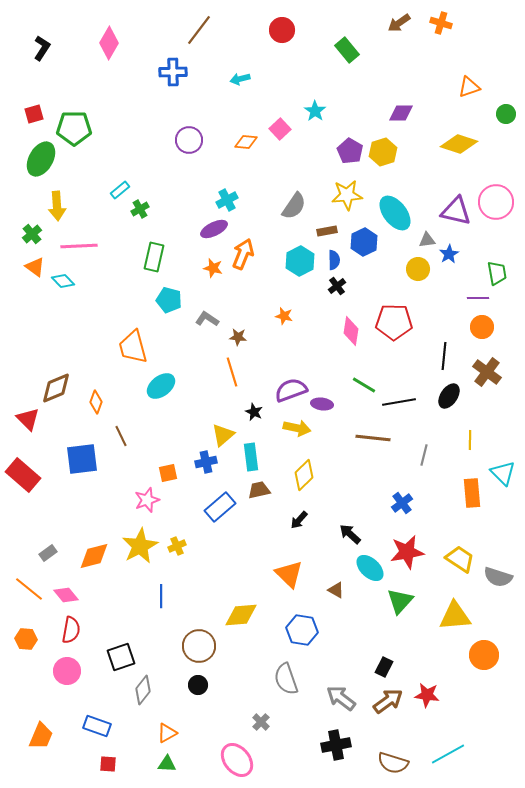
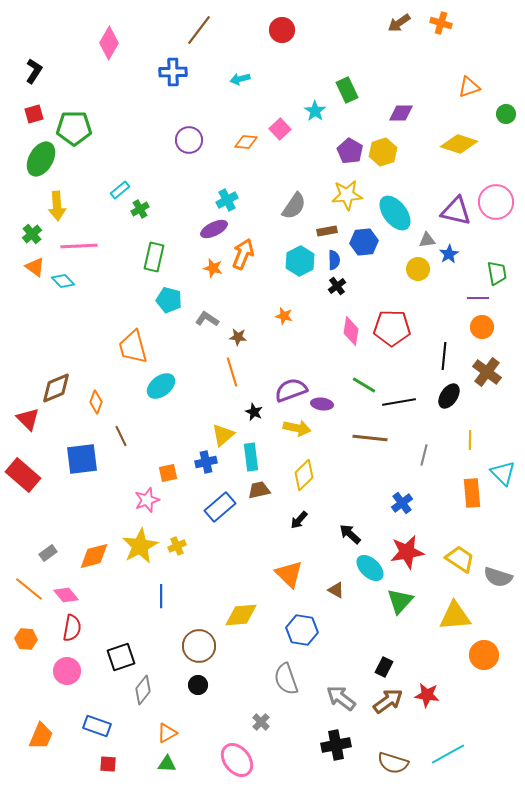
black L-shape at (42, 48): moved 8 px left, 23 px down
green rectangle at (347, 50): moved 40 px down; rotated 15 degrees clockwise
blue hexagon at (364, 242): rotated 20 degrees clockwise
red pentagon at (394, 322): moved 2 px left, 6 px down
brown line at (373, 438): moved 3 px left
red semicircle at (71, 630): moved 1 px right, 2 px up
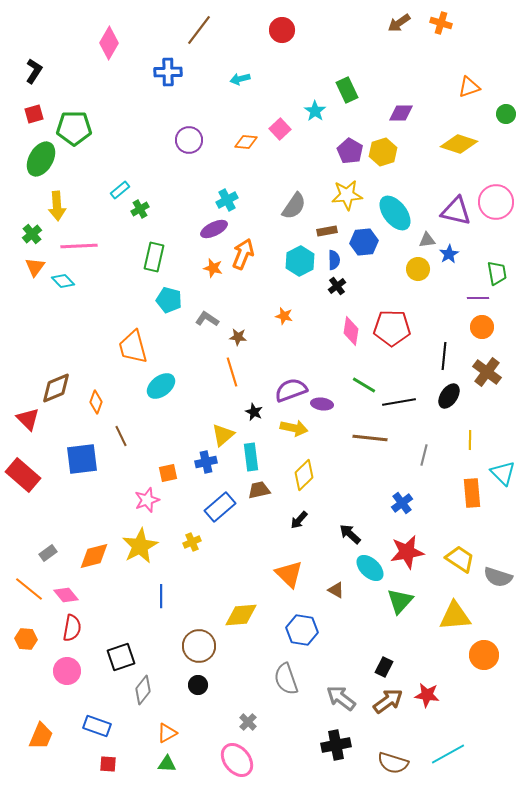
blue cross at (173, 72): moved 5 px left
orange triangle at (35, 267): rotated 30 degrees clockwise
yellow arrow at (297, 428): moved 3 px left
yellow cross at (177, 546): moved 15 px right, 4 px up
gray cross at (261, 722): moved 13 px left
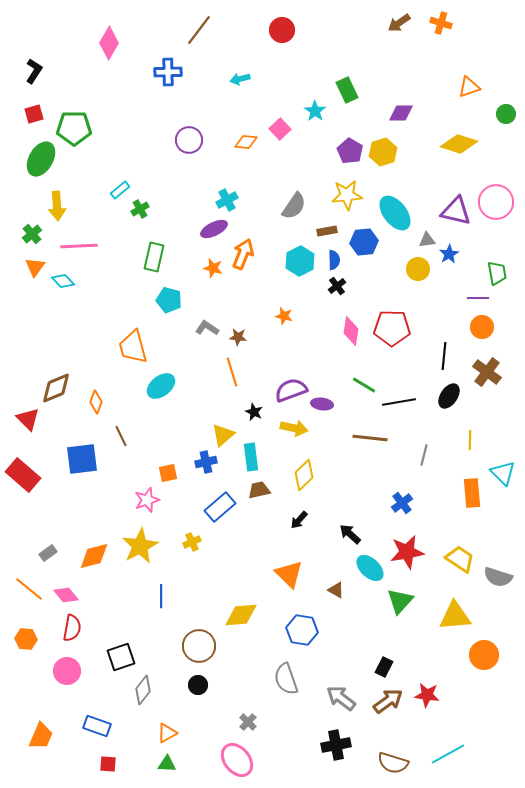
gray L-shape at (207, 319): moved 9 px down
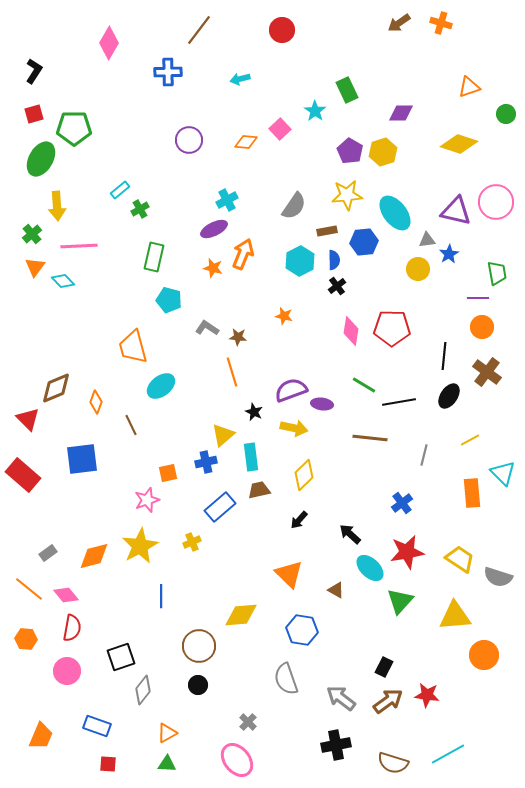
brown line at (121, 436): moved 10 px right, 11 px up
yellow line at (470, 440): rotated 60 degrees clockwise
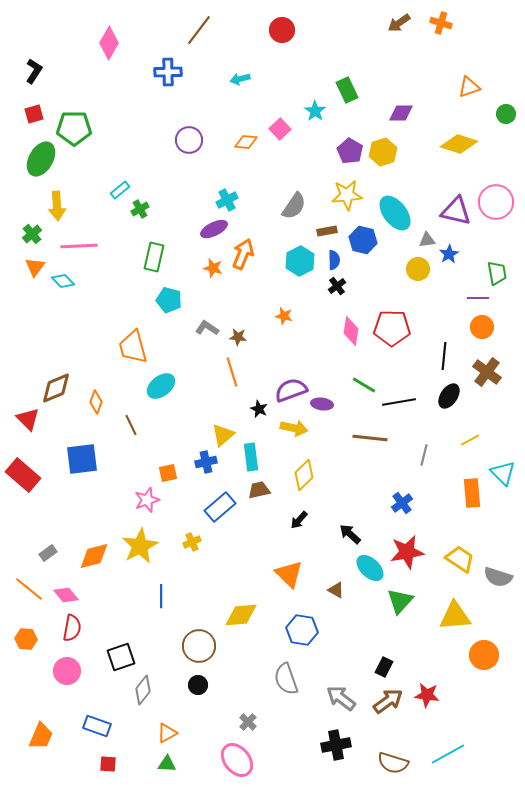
blue hexagon at (364, 242): moved 1 px left, 2 px up; rotated 20 degrees clockwise
black star at (254, 412): moved 5 px right, 3 px up
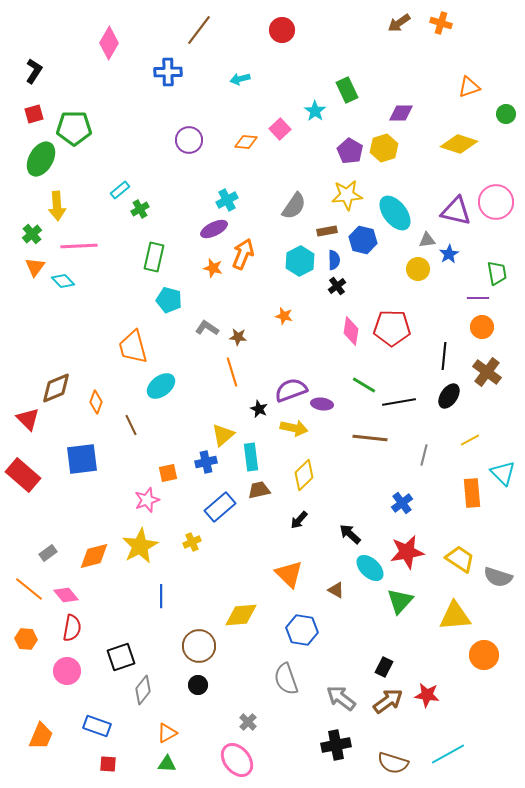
yellow hexagon at (383, 152): moved 1 px right, 4 px up
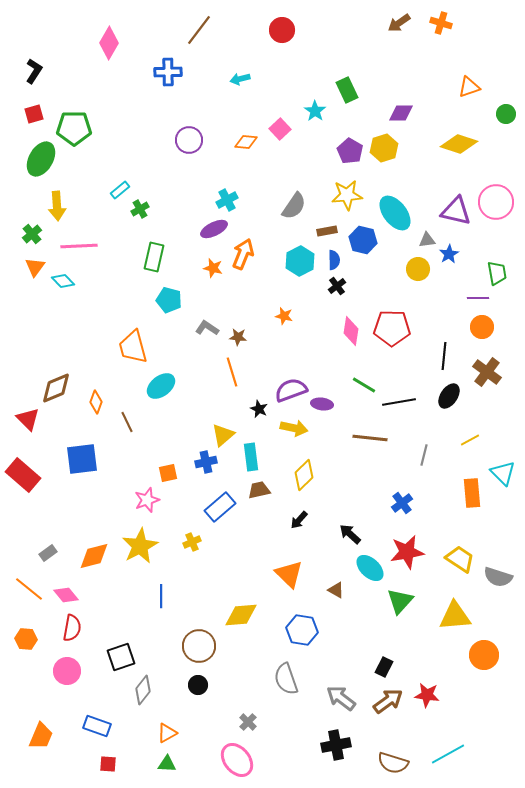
brown line at (131, 425): moved 4 px left, 3 px up
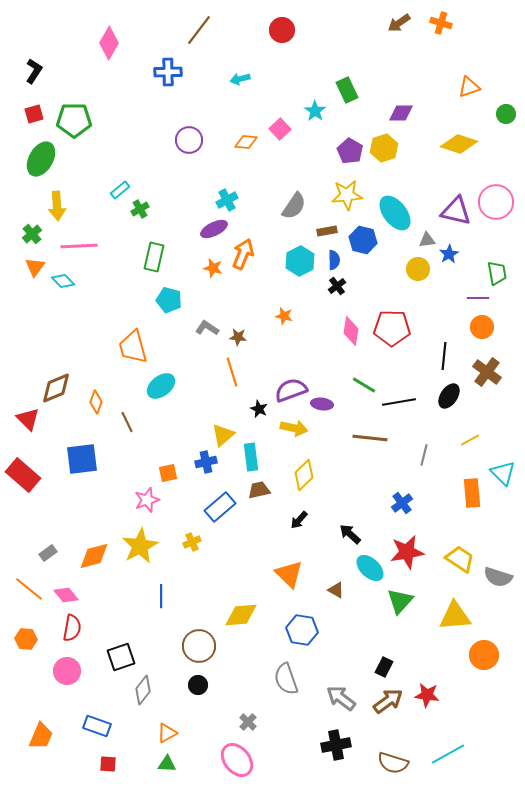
green pentagon at (74, 128): moved 8 px up
